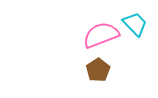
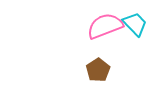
pink semicircle: moved 4 px right, 9 px up
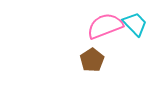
brown pentagon: moved 6 px left, 10 px up
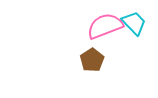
cyan trapezoid: moved 1 px left, 1 px up
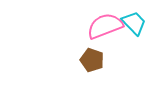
brown pentagon: rotated 20 degrees counterclockwise
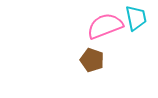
cyan trapezoid: moved 2 px right, 5 px up; rotated 32 degrees clockwise
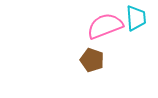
cyan trapezoid: rotated 8 degrees clockwise
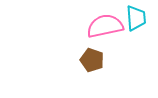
pink semicircle: rotated 9 degrees clockwise
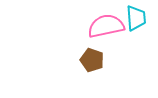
pink semicircle: moved 1 px right
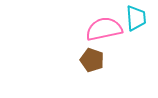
pink semicircle: moved 2 px left, 3 px down
